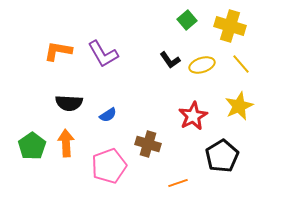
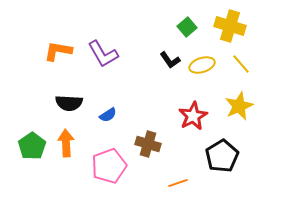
green square: moved 7 px down
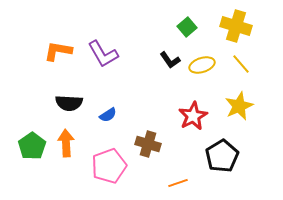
yellow cross: moved 6 px right
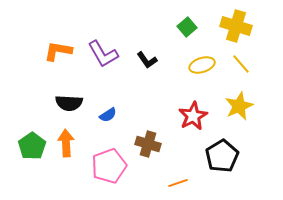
black L-shape: moved 23 px left
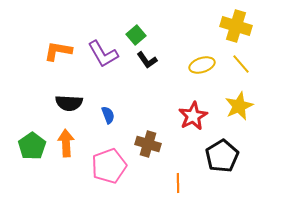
green square: moved 51 px left, 8 px down
blue semicircle: rotated 78 degrees counterclockwise
orange line: rotated 72 degrees counterclockwise
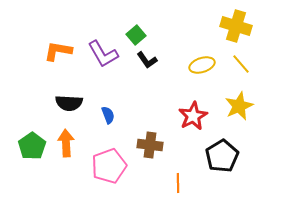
brown cross: moved 2 px right, 1 px down; rotated 10 degrees counterclockwise
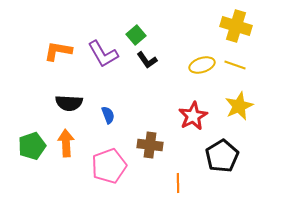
yellow line: moved 6 px left, 1 px down; rotated 30 degrees counterclockwise
green pentagon: rotated 16 degrees clockwise
